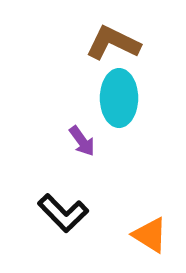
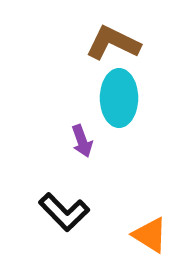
purple arrow: rotated 16 degrees clockwise
black L-shape: moved 1 px right, 1 px up
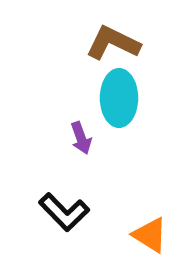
purple arrow: moved 1 px left, 3 px up
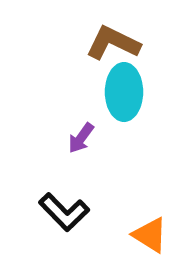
cyan ellipse: moved 5 px right, 6 px up
purple arrow: rotated 56 degrees clockwise
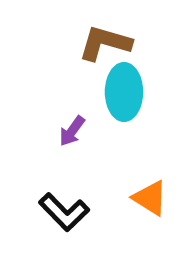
brown L-shape: moved 8 px left; rotated 10 degrees counterclockwise
purple arrow: moved 9 px left, 7 px up
orange triangle: moved 37 px up
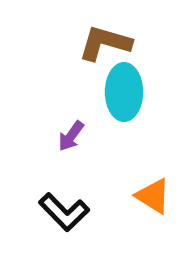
purple arrow: moved 1 px left, 5 px down
orange triangle: moved 3 px right, 2 px up
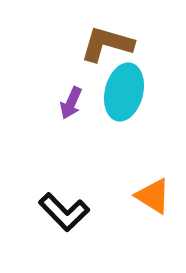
brown L-shape: moved 2 px right, 1 px down
cyan ellipse: rotated 14 degrees clockwise
purple arrow: moved 33 px up; rotated 12 degrees counterclockwise
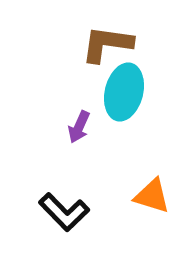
brown L-shape: rotated 8 degrees counterclockwise
purple arrow: moved 8 px right, 24 px down
orange triangle: moved 1 px left; rotated 15 degrees counterclockwise
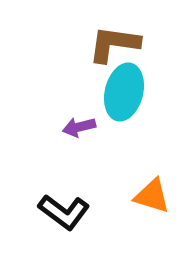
brown L-shape: moved 7 px right
purple arrow: rotated 52 degrees clockwise
black L-shape: rotated 9 degrees counterclockwise
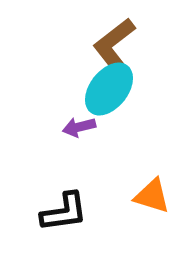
brown L-shape: rotated 46 degrees counterclockwise
cyan ellipse: moved 15 px left, 3 px up; rotated 24 degrees clockwise
black L-shape: rotated 45 degrees counterclockwise
